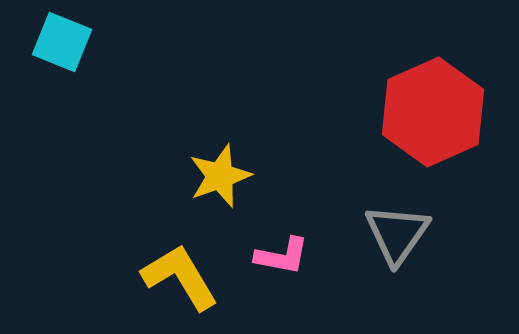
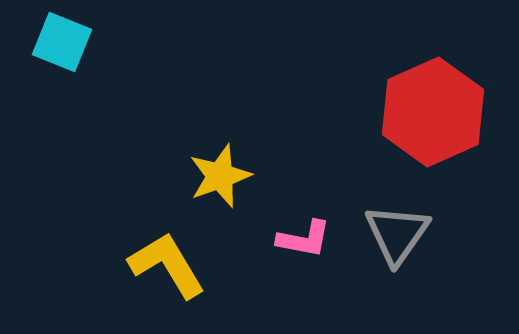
pink L-shape: moved 22 px right, 17 px up
yellow L-shape: moved 13 px left, 12 px up
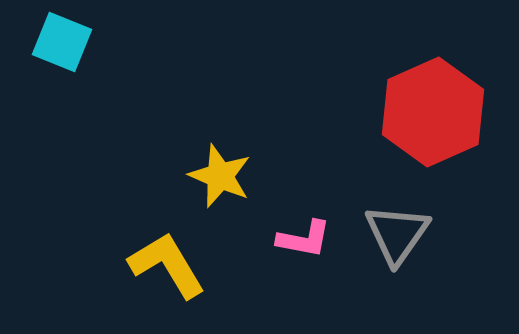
yellow star: rotated 30 degrees counterclockwise
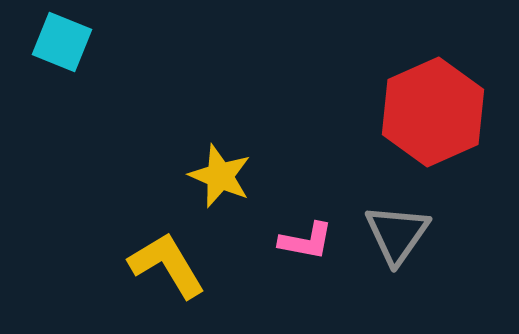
pink L-shape: moved 2 px right, 2 px down
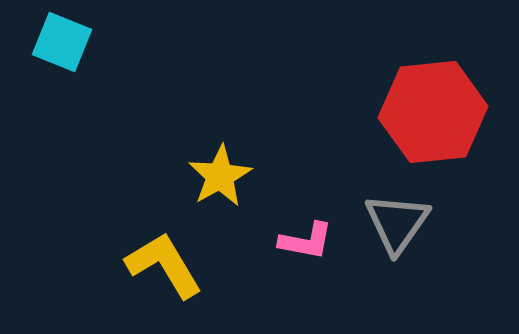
red hexagon: rotated 18 degrees clockwise
yellow star: rotated 20 degrees clockwise
gray triangle: moved 11 px up
yellow L-shape: moved 3 px left
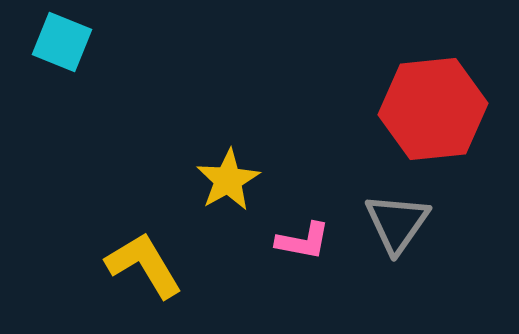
red hexagon: moved 3 px up
yellow star: moved 8 px right, 4 px down
pink L-shape: moved 3 px left
yellow L-shape: moved 20 px left
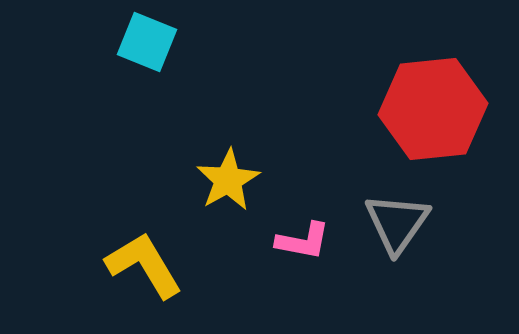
cyan square: moved 85 px right
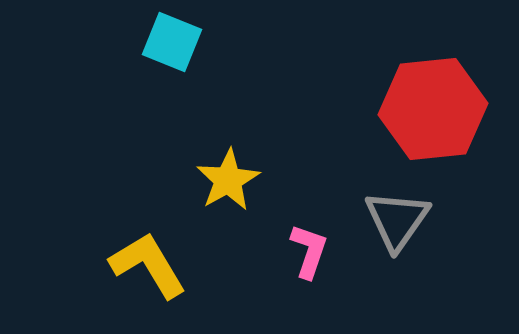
cyan square: moved 25 px right
gray triangle: moved 3 px up
pink L-shape: moved 6 px right, 10 px down; rotated 82 degrees counterclockwise
yellow L-shape: moved 4 px right
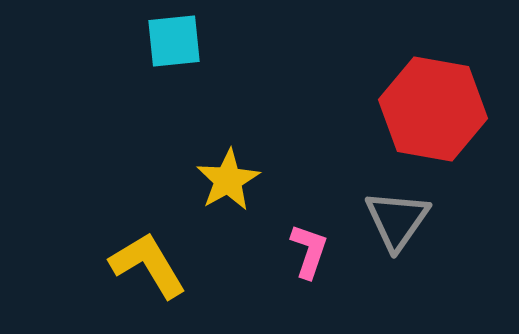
cyan square: moved 2 px right, 1 px up; rotated 28 degrees counterclockwise
red hexagon: rotated 16 degrees clockwise
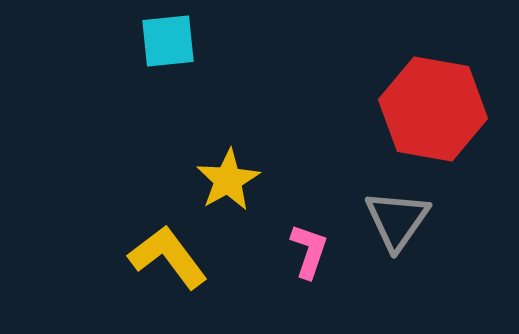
cyan square: moved 6 px left
yellow L-shape: moved 20 px right, 8 px up; rotated 6 degrees counterclockwise
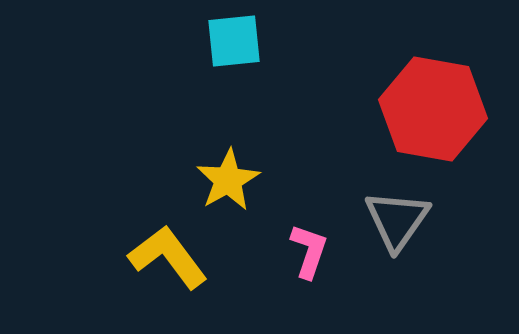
cyan square: moved 66 px right
